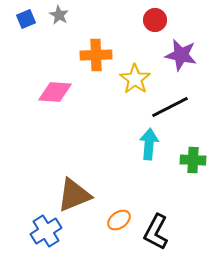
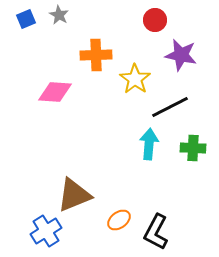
green cross: moved 12 px up
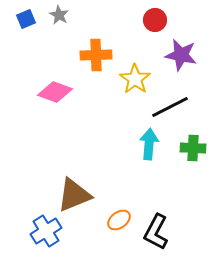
pink diamond: rotated 16 degrees clockwise
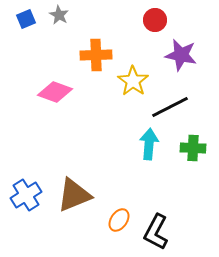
yellow star: moved 2 px left, 2 px down
orange ellipse: rotated 20 degrees counterclockwise
blue cross: moved 20 px left, 36 px up
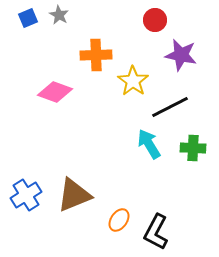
blue square: moved 2 px right, 1 px up
cyan arrow: rotated 36 degrees counterclockwise
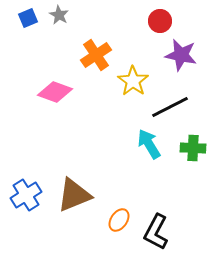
red circle: moved 5 px right, 1 px down
orange cross: rotated 32 degrees counterclockwise
